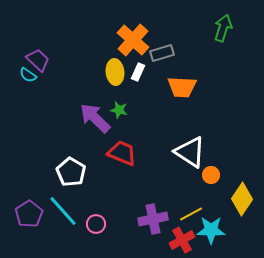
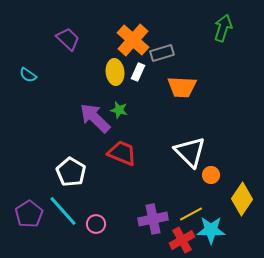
purple trapezoid: moved 30 px right, 21 px up
white triangle: rotated 12 degrees clockwise
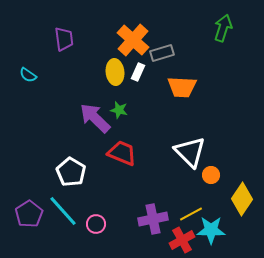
purple trapezoid: moved 4 px left; rotated 40 degrees clockwise
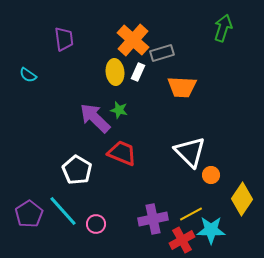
white pentagon: moved 6 px right, 2 px up
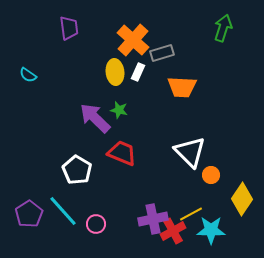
purple trapezoid: moved 5 px right, 11 px up
red cross: moved 9 px left, 9 px up
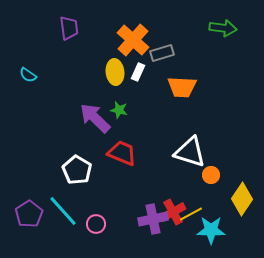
green arrow: rotated 80 degrees clockwise
white triangle: rotated 28 degrees counterclockwise
red cross: moved 19 px up
